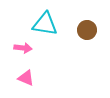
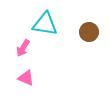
brown circle: moved 2 px right, 2 px down
pink arrow: rotated 114 degrees clockwise
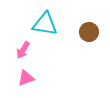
pink arrow: moved 2 px down
pink triangle: rotated 42 degrees counterclockwise
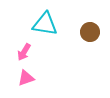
brown circle: moved 1 px right
pink arrow: moved 1 px right, 2 px down
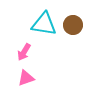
cyan triangle: moved 1 px left
brown circle: moved 17 px left, 7 px up
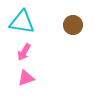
cyan triangle: moved 22 px left, 2 px up
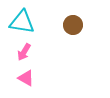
pink triangle: rotated 48 degrees clockwise
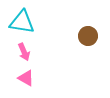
brown circle: moved 15 px right, 11 px down
pink arrow: rotated 54 degrees counterclockwise
